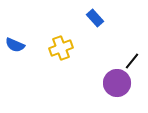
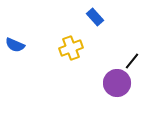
blue rectangle: moved 1 px up
yellow cross: moved 10 px right
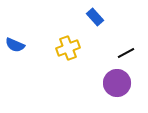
yellow cross: moved 3 px left
black line: moved 6 px left, 8 px up; rotated 24 degrees clockwise
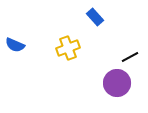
black line: moved 4 px right, 4 px down
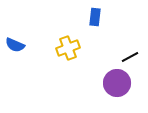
blue rectangle: rotated 48 degrees clockwise
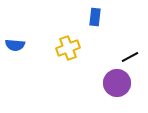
blue semicircle: rotated 18 degrees counterclockwise
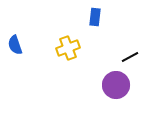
blue semicircle: rotated 66 degrees clockwise
purple circle: moved 1 px left, 2 px down
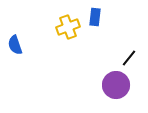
yellow cross: moved 21 px up
black line: moved 1 px left, 1 px down; rotated 24 degrees counterclockwise
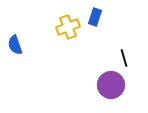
blue rectangle: rotated 12 degrees clockwise
black line: moved 5 px left; rotated 54 degrees counterclockwise
purple circle: moved 5 px left
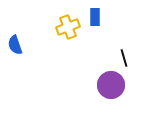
blue rectangle: rotated 18 degrees counterclockwise
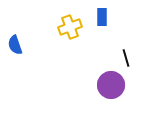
blue rectangle: moved 7 px right
yellow cross: moved 2 px right
black line: moved 2 px right
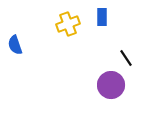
yellow cross: moved 2 px left, 3 px up
black line: rotated 18 degrees counterclockwise
